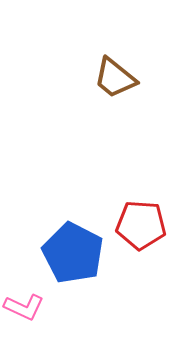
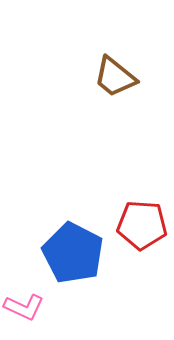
brown trapezoid: moved 1 px up
red pentagon: moved 1 px right
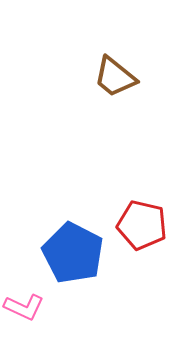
red pentagon: rotated 9 degrees clockwise
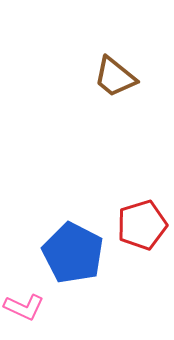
red pentagon: rotated 30 degrees counterclockwise
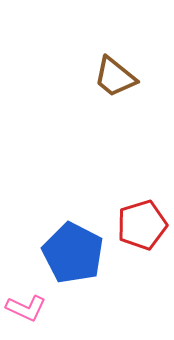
pink L-shape: moved 2 px right, 1 px down
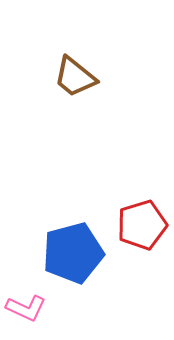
brown trapezoid: moved 40 px left
blue pentagon: rotated 30 degrees clockwise
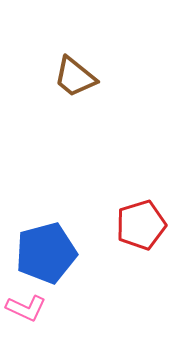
red pentagon: moved 1 px left
blue pentagon: moved 27 px left
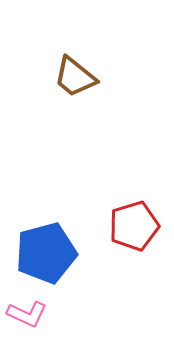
red pentagon: moved 7 px left, 1 px down
pink L-shape: moved 1 px right, 6 px down
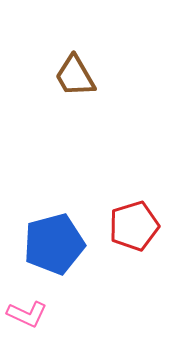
brown trapezoid: moved 1 px up; rotated 21 degrees clockwise
blue pentagon: moved 8 px right, 9 px up
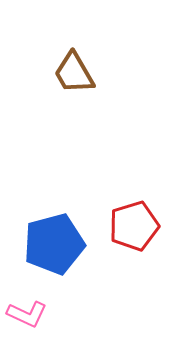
brown trapezoid: moved 1 px left, 3 px up
